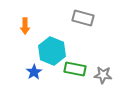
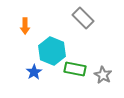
gray rectangle: rotated 30 degrees clockwise
gray star: rotated 24 degrees clockwise
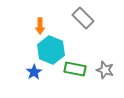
orange arrow: moved 15 px right
cyan hexagon: moved 1 px left, 1 px up
gray star: moved 2 px right, 5 px up; rotated 12 degrees counterclockwise
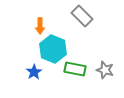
gray rectangle: moved 1 px left, 2 px up
cyan hexagon: moved 2 px right, 1 px up
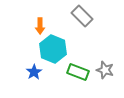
green rectangle: moved 3 px right, 3 px down; rotated 10 degrees clockwise
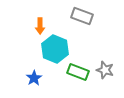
gray rectangle: rotated 25 degrees counterclockwise
cyan hexagon: moved 2 px right
blue star: moved 6 px down
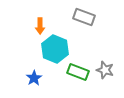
gray rectangle: moved 2 px right, 1 px down
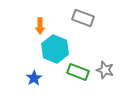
gray rectangle: moved 1 px left, 1 px down
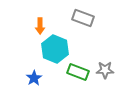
gray star: rotated 18 degrees counterclockwise
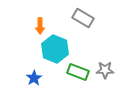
gray rectangle: rotated 10 degrees clockwise
